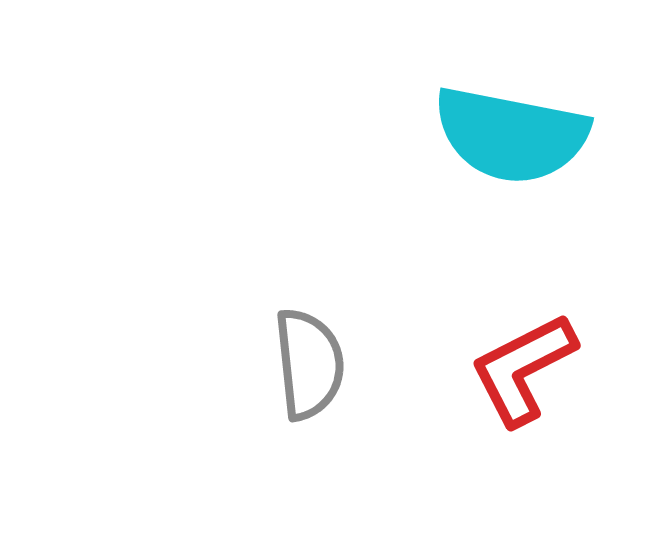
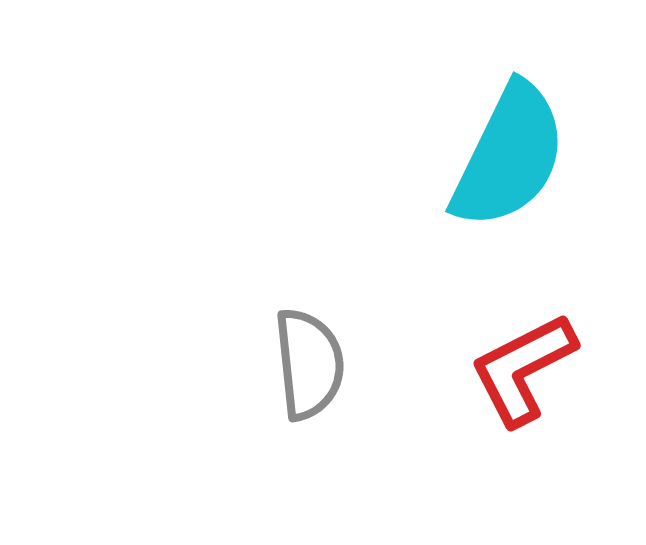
cyan semicircle: moved 2 px left, 21 px down; rotated 75 degrees counterclockwise
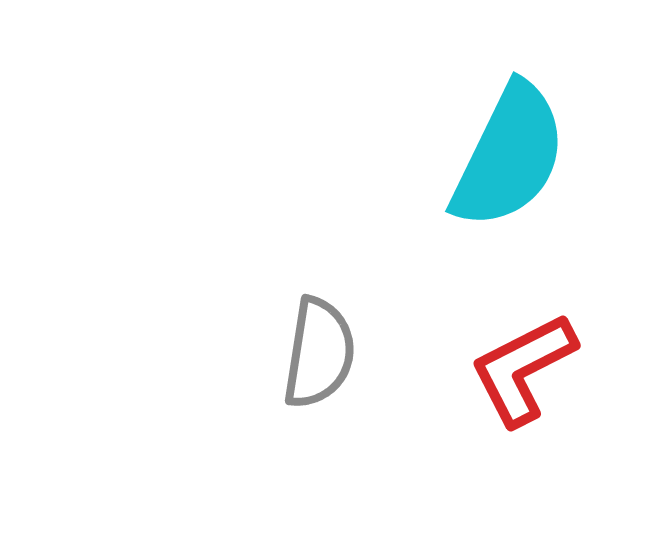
gray semicircle: moved 10 px right, 11 px up; rotated 15 degrees clockwise
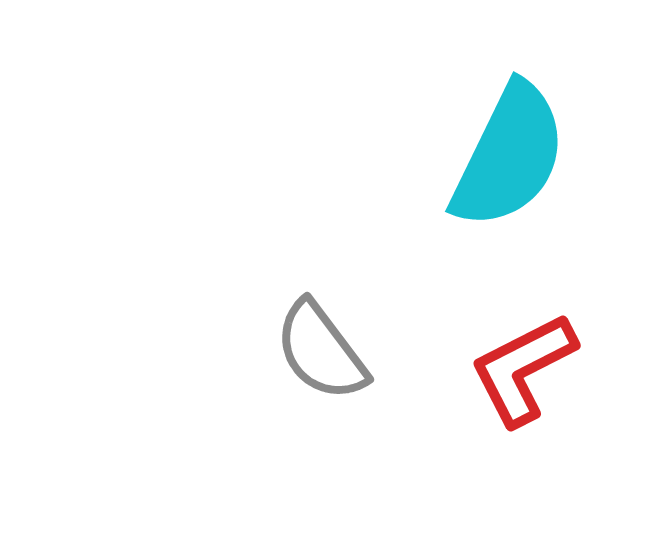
gray semicircle: moved 2 px right, 2 px up; rotated 134 degrees clockwise
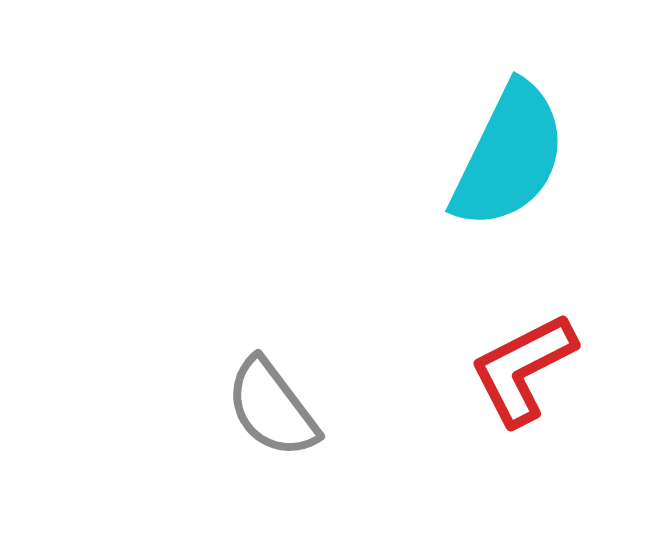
gray semicircle: moved 49 px left, 57 px down
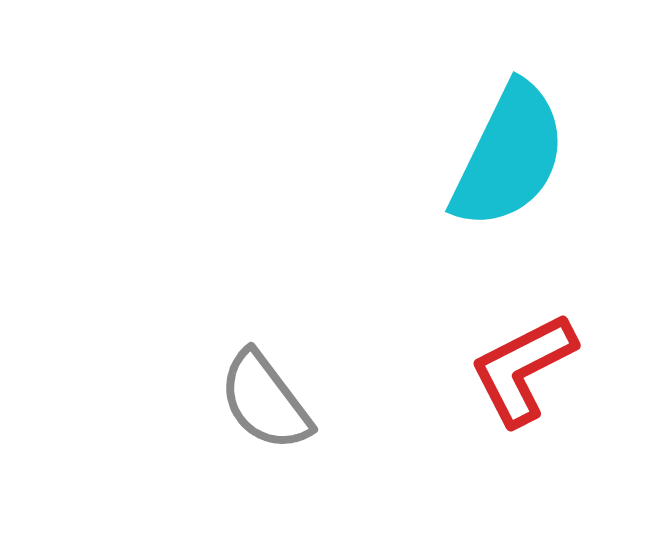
gray semicircle: moved 7 px left, 7 px up
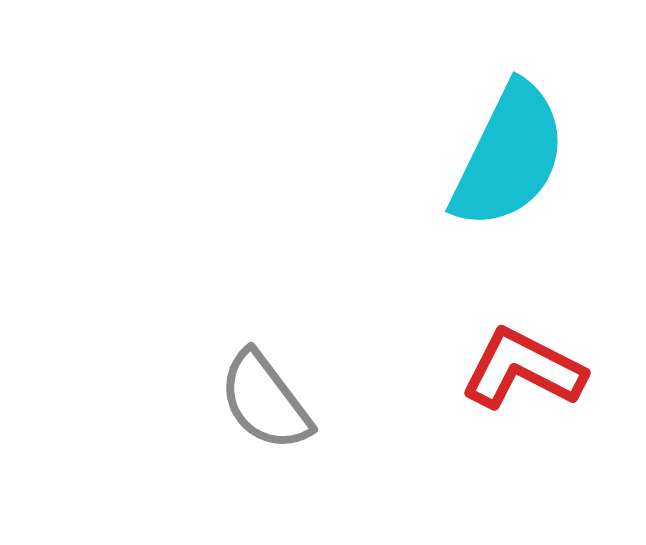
red L-shape: rotated 54 degrees clockwise
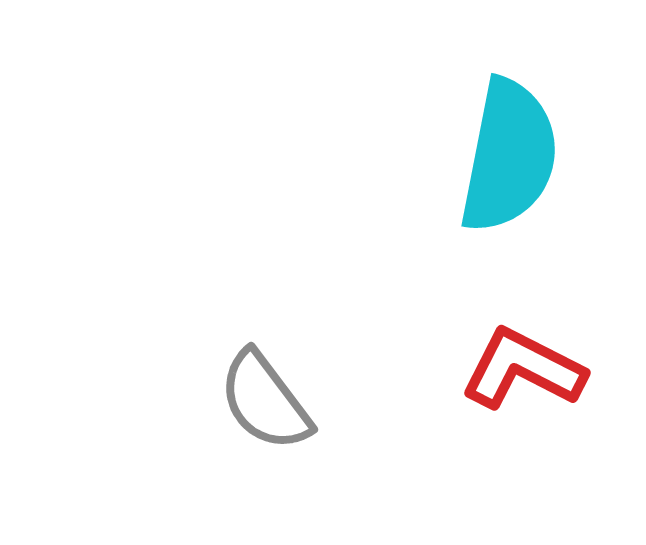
cyan semicircle: rotated 15 degrees counterclockwise
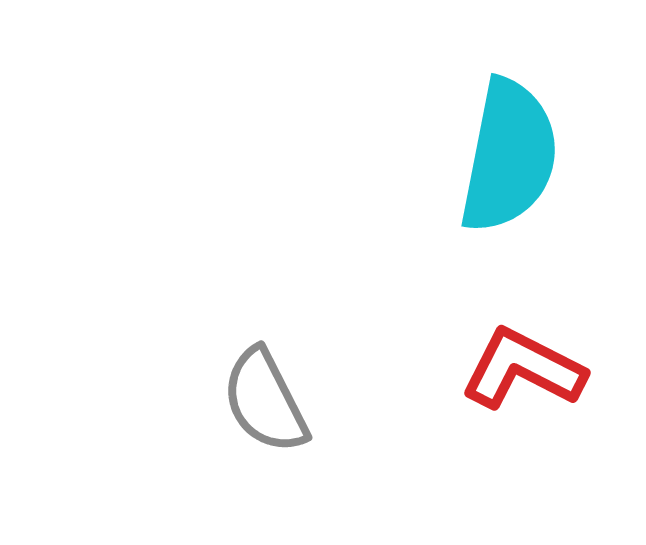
gray semicircle: rotated 10 degrees clockwise
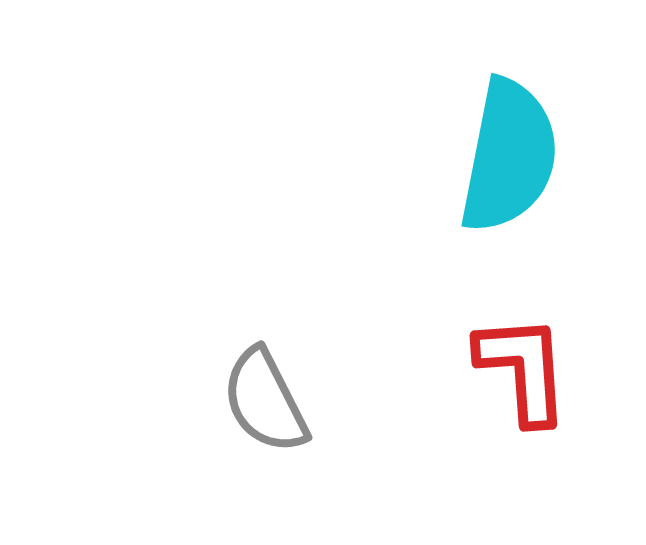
red L-shape: rotated 59 degrees clockwise
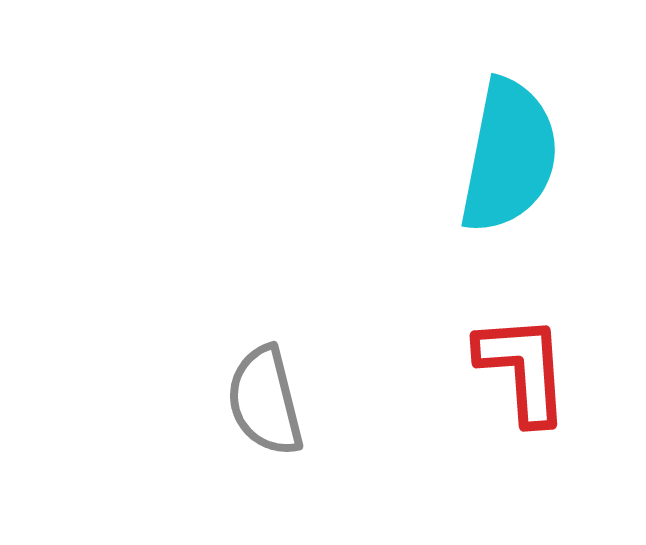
gray semicircle: rotated 13 degrees clockwise
